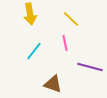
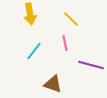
purple line: moved 1 px right, 2 px up
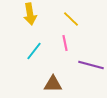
brown triangle: rotated 18 degrees counterclockwise
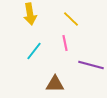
brown triangle: moved 2 px right
